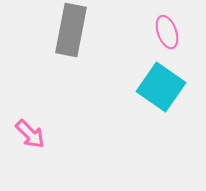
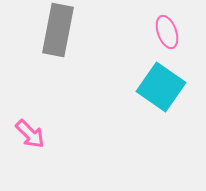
gray rectangle: moved 13 px left
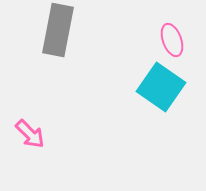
pink ellipse: moved 5 px right, 8 px down
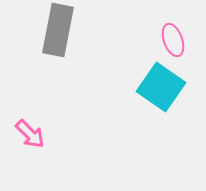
pink ellipse: moved 1 px right
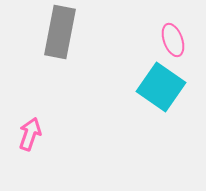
gray rectangle: moved 2 px right, 2 px down
pink arrow: rotated 116 degrees counterclockwise
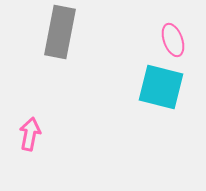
cyan square: rotated 21 degrees counterclockwise
pink arrow: rotated 8 degrees counterclockwise
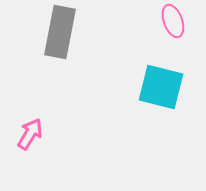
pink ellipse: moved 19 px up
pink arrow: rotated 20 degrees clockwise
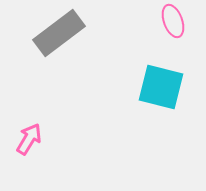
gray rectangle: moved 1 px left, 1 px down; rotated 42 degrees clockwise
pink arrow: moved 1 px left, 5 px down
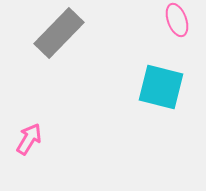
pink ellipse: moved 4 px right, 1 px up
gray rectangle: rotated 9 degrees counterclockwise
